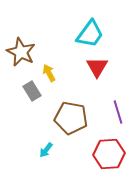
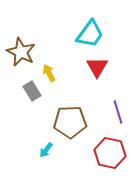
brown pentagon: moved 1 px left, 4 px down; rotated 12 degrees counterclockwise
red hexagon: moved 1 px right, 1 px up; rotated 16 degrees clockwise
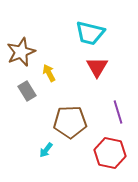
cyan trapezoid: moved 1 px up; rotated 68 degrees clockwise
brown star: rotated 24 degrees clockwise
gray rectangle: moved 5 px left
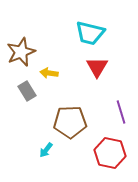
yellow arrow: rotated 54 degrees counterclockwise
purple line: moved 3 px right
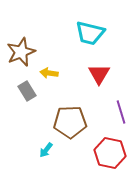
red triangle: moved 2 px right, 7 px down
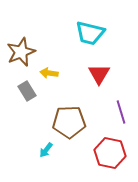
brown pentagon: moved 1 px left
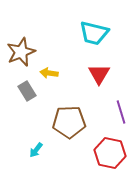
cyan trapezoid: moved 4 px right
cyan arrow: moved 10 px left
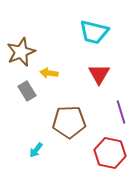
cyan trapezoid: moved 1 px up
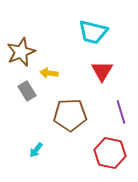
cyan trapezoid: moved 1 px left
red triangle: moved 3 px right, 3 px up
brown pentagon: moved 1 px right, 7 px up
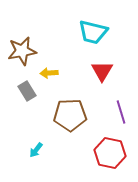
brown star: moved 1 px right, 1 px up; rotated 12 degrees clockwise
yellow arrow: rotated 12 degrees counterclockwise
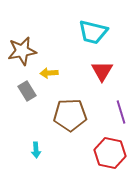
cyan arrow: rotated 42 degrees counterclockwise
